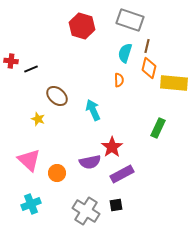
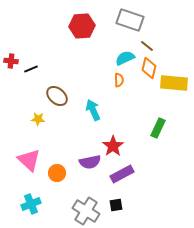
red hexagon: rotated 20 degrees counterclockwise
brown line: rotated 64 degrees counterclockwise
cyan semicircle: moved 5 px down; rotated 48 degrees clockwise
yellow star: rotated 16 degrees counterclockwise
red star: moved 1 px right, 1 px up
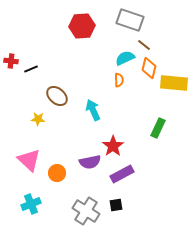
brown line: moved 3 px left, 1 px up
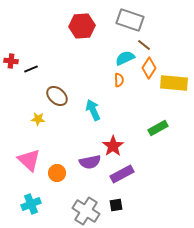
orange diamond: rotated 20 degrees clockwise
green rectangle: rotated 36 degrees clockwise
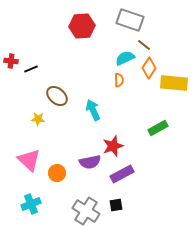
red star: rotated 15 degrees clockwise
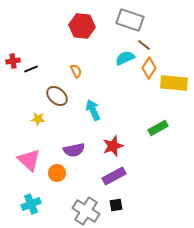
red hexagon: rotated 10 degrees clockwise
red cross: moved 2 px right; rotated 16 degrees counterclockwise
orange semicircle: moved 43 px left, 9 px up; rotated 24 degrees counterclockwise
purple semicircle: moved 16 px left, 12 px up
purple rectangle: moved 8 px left, 2 px down
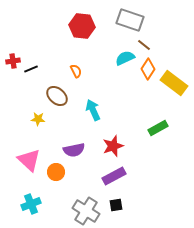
orange diamond: moved 1 px left, 1 px down
yellow rectangle: rotated 32 degrees clockwise
orange circle: moved 1 px left, 1 px up
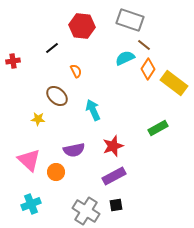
black line: moved 21 px right, 21 px up; rotated 16 degrees counterclockwise
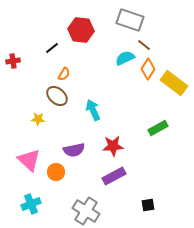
red hexagon: moved 1 px left, 4 px down
orange semicircle: moved 12 px left, 3 px down; rotated 56 degrees clockwise
red star: rotated 15 degrees clockwise
black square: moved 32 px right
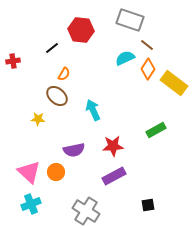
brown line: moved 3 px right
green rectangle: moved 2 px left, 2 px down
pink triangle: moved 12 px down
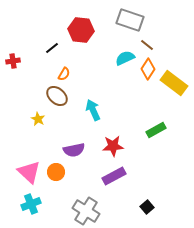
yellow star: rotated 24 degrees clockwise
black square: moved 1 px left, 2 px down; rotated 32 degrees counterclockwise
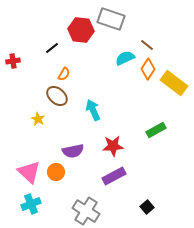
gray rectangle: moved 19 px left, 1 px up
purple semicircle: moved 1 px left, 1 px down
